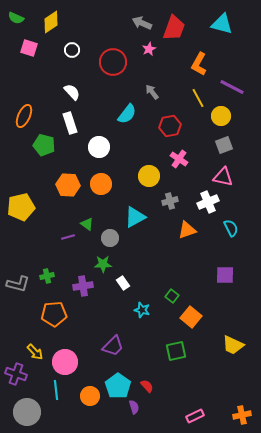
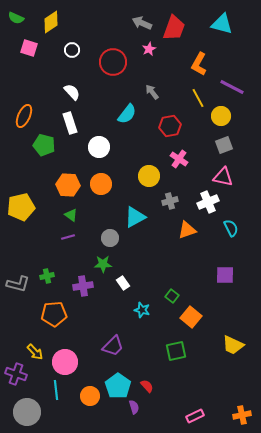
green triangle at (87, 224): moved 16 px left, 9 px up
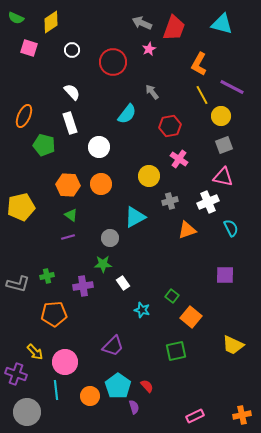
yellow line at (198, 98): moved 4 px right, 3 px up
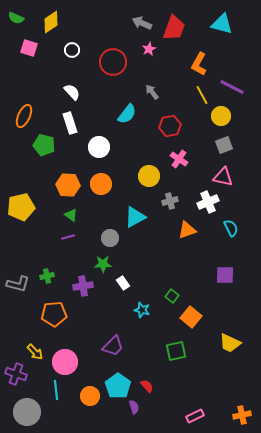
yellow trapezoid at (233, 345): moved 3 px left, 2 px up
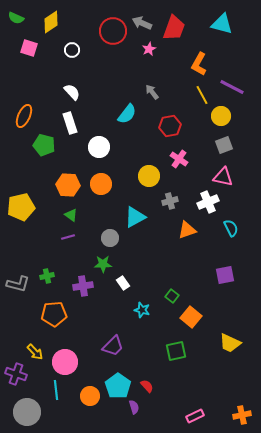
red circle at (113, 62): moved 31 px up
purple square at (225, 275): rotated 12 degrees counterclockwise
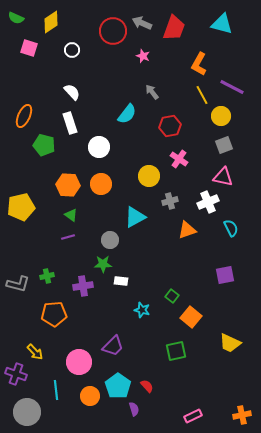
pink star at (149, 49): moved 6 px left, 7 px down; rotated 24 degrees counterclockwise
gray circle at (110, 238): moved 2 px down
white rectangle at (123, 283): moved 2 px left, 2 px up; rotated 48 degrees counterclockwise
pink circle at (65, 362): moved 14 px right
purple semicircle at (134, 407): moved 2 px down
pink rectangle at (195, 416): moved 2 px left
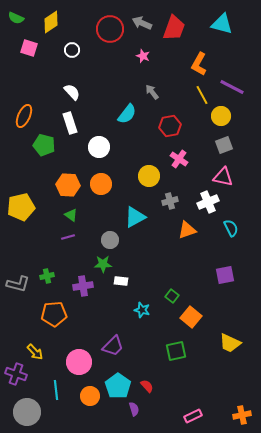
red circle at (113, 31): moved 3 px left, 2 px up
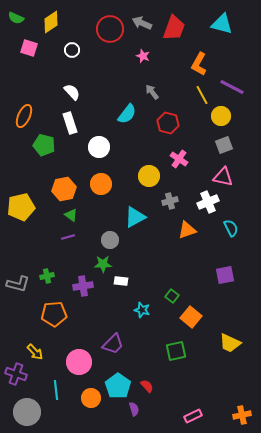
red hexagon at (170, 126): moved 2 px left, 3 px up; rotated 25 degrees clockwise
orange hexagon at (68, 185): moved 4 px left, 4 px down; rotated 15 degrees counterclockwise
purple trapezoid at (113, 346): moved 2 px up
orange circle at (90, 396): moved 1 px right, 2 px down
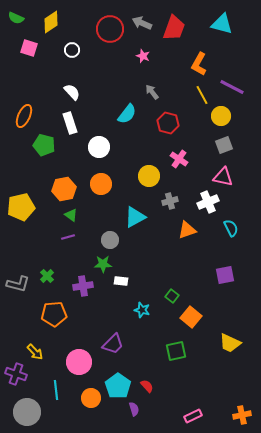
green cross at (47, 276): rotated 32 degrees counterclockwise
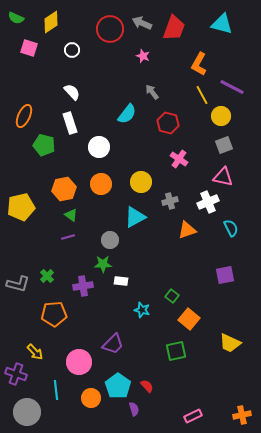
yellow circle at (149, 176): moved 8 px left, 6 px down
orange square at (191, 317): moved 2 px left, 2 px down
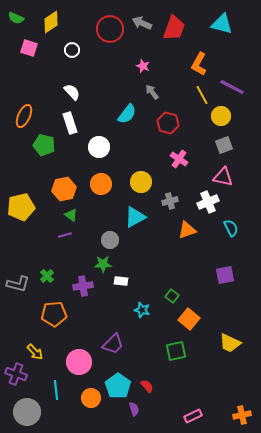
pink star at (143, 56): moved 10 px down
purple line at (68, 237): moved 3 px left, 2 px up
